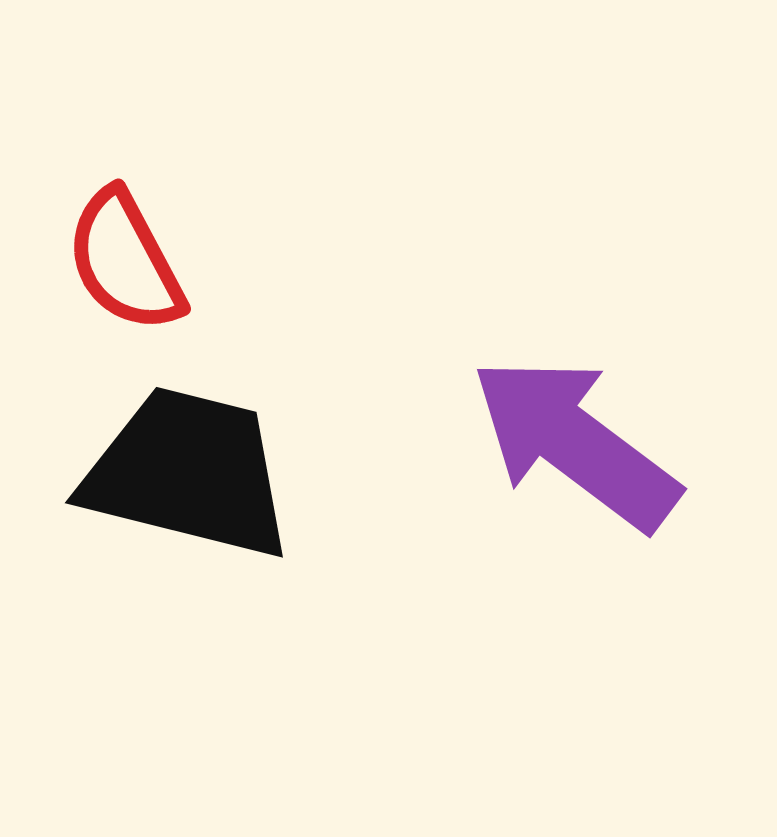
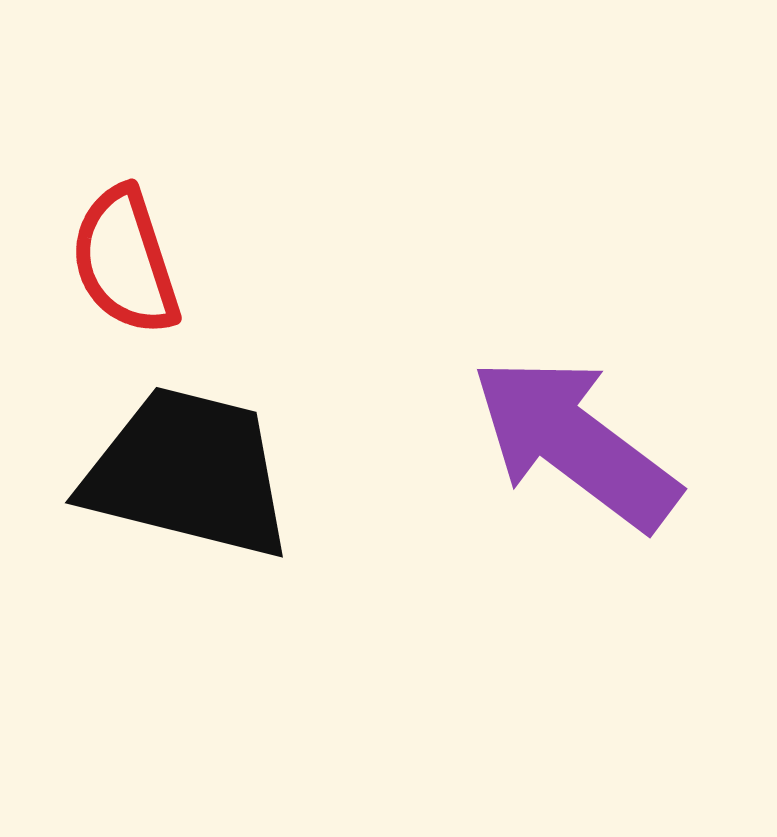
red semicircle: rotated 10 degrees clockwise
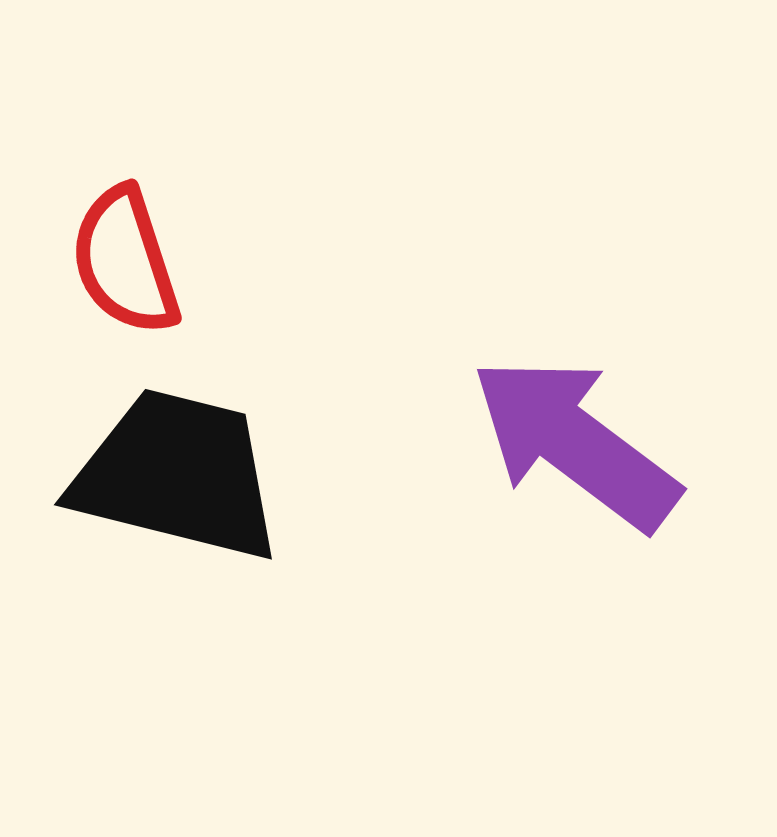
black trapezoid: moved 11 px left, 2 px down
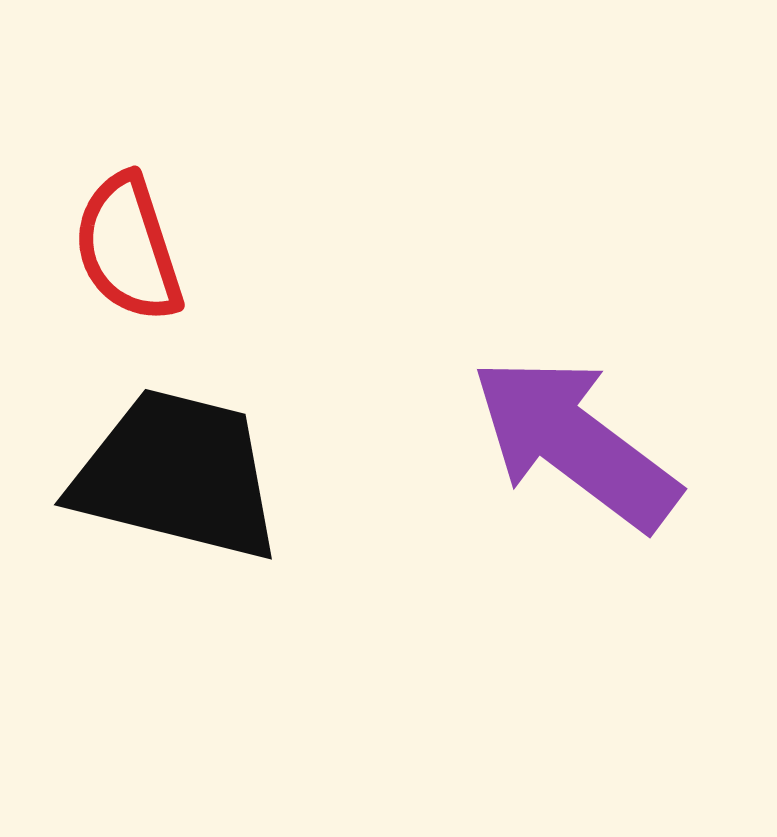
red semicircle: moved 3 px right, 13 px up
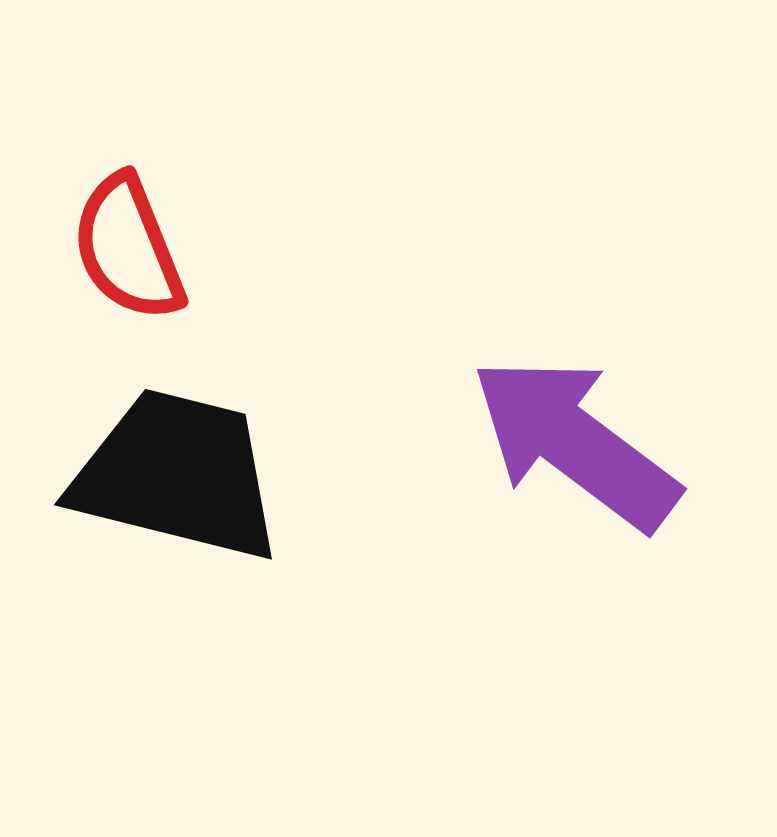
red semicircle: rotated 4 degrees counterclockwise
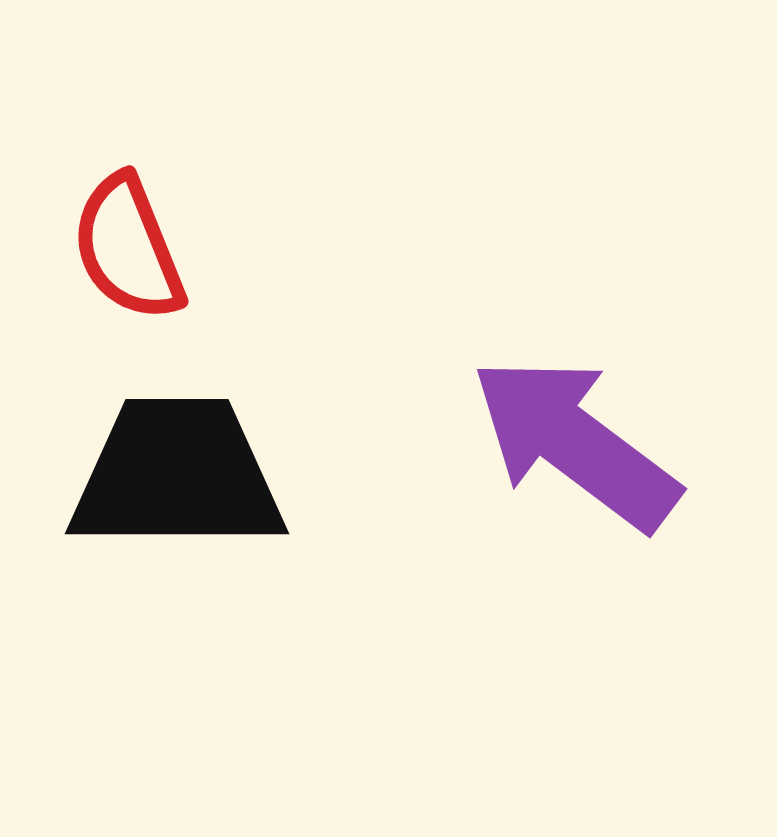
black trapezoid: rotated 14 degrees counterclockwise
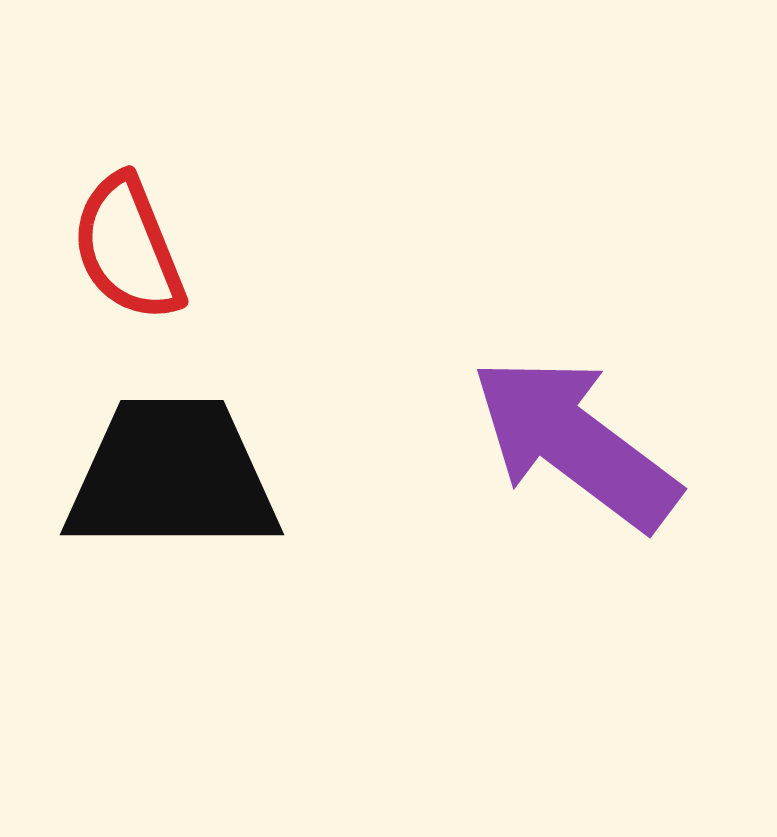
black trapezoid: moved 5 px left, 1 px down
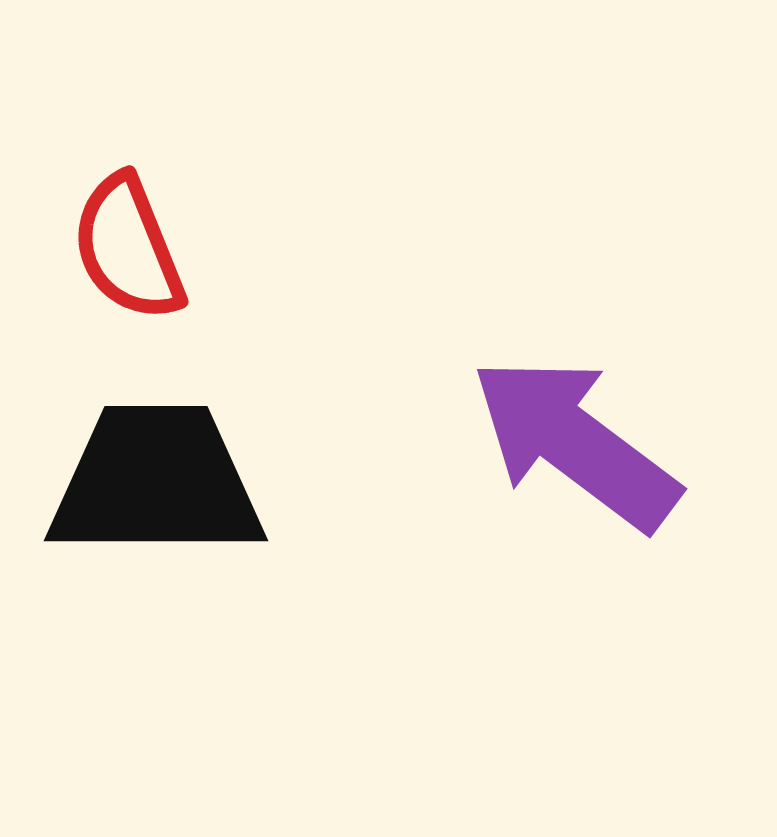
black trapezoid: moved 16 px left, 6 px down
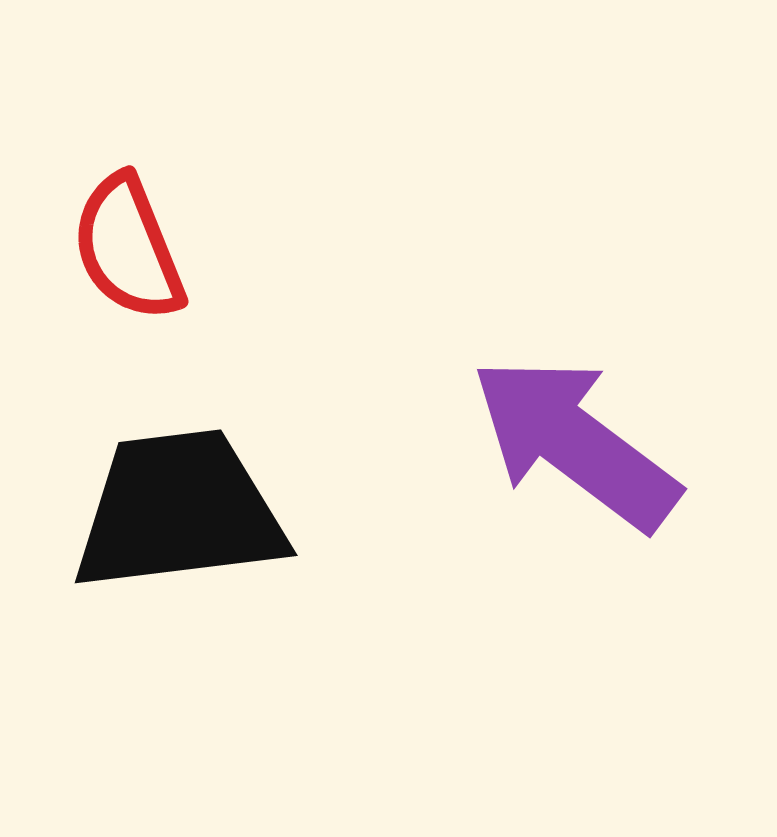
black trapezoid: moved 23 px right, 29 px down; rotated 7 degrees counterclockwise
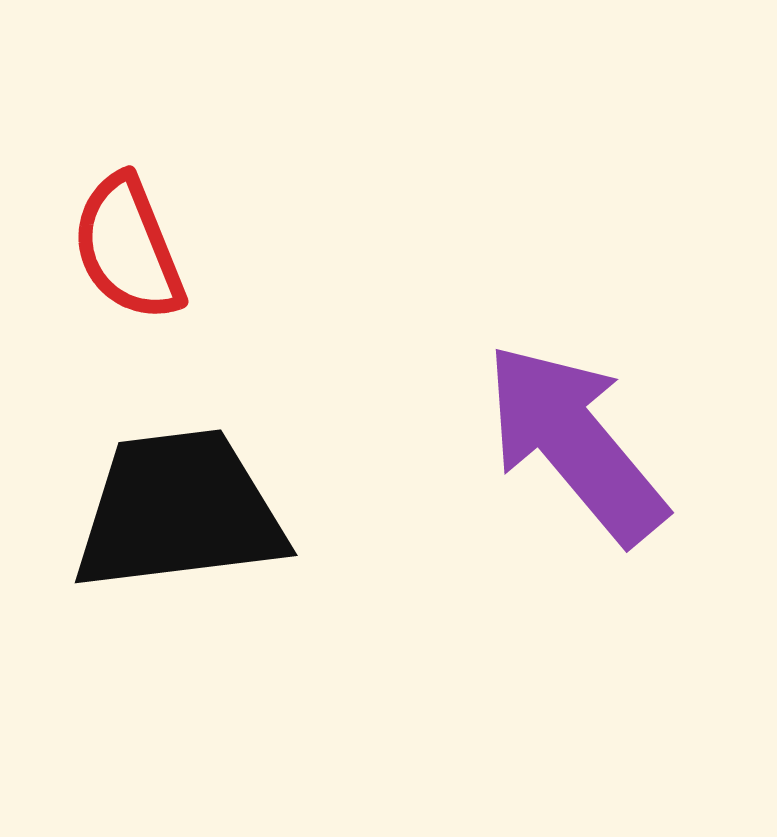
purple arrow: rotated 13 degrees clockwise
